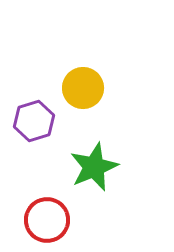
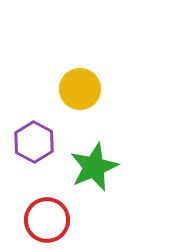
yellow circle: moved 3 px left, 1 px down
purple hexagon: moved 21 px down; rotated 15 degrees counterclockwise
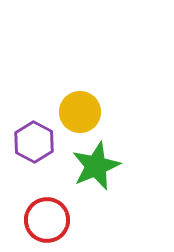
yellow circle: moved 23 px down
green star: moved 2 px right, 1 px up
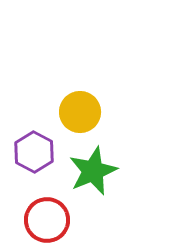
purple hexagon: moved 10 px down
green star: moved 3 px left, 5 px down
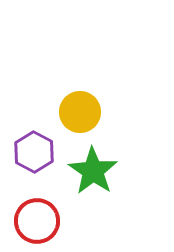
green star: rotated 15 degrees counterclockwise
red circle: moved 10 px left, 1 px down
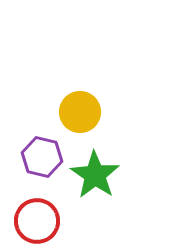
purple hexagon: moved 8 px right, 5 px down; rotated 15 degrees counterclockwise
green star: moved 2 px right, 4 px down
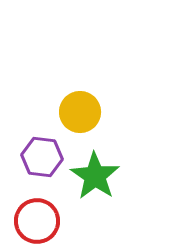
purple hexagon: rotated 6 degrees counterclockwise
green star: moved 1 px down
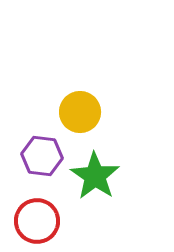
purple hexagon: moved 1 px up
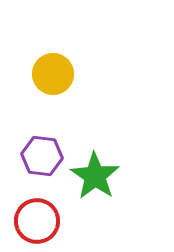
yellow circle: moved 27 px left, 38 px up
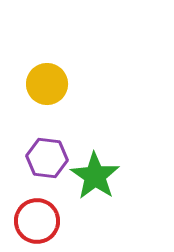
yellow circle: moved 6 px left, 10 px down
purple hexagon: moved 5 px right, 2 px down
